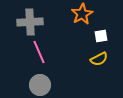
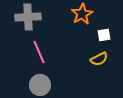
gray cross: moved 2 px left, 5 px up
white square: moved 3 px right, 1 px up
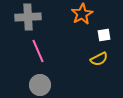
pink line: moved 1 px left, 1 px up
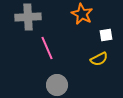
orange star: rotated 15 degrees counterclockwise
white square: moved 2 px right
pink line: moved 9 px right, 3 px up
gray circle: moved 17 px right
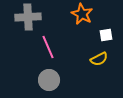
pink line: moved 1 px right, 1 px up
gray circle: moved 8 px left, 5 px up
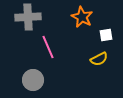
orange star: moved 3 px down
gray circle: moved 16 px left
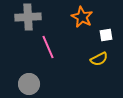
gray circle: moved 4 px left, 4 px down
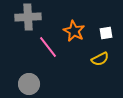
orange star: moved 8 px left, 14 px down
white square: moved 2 px up
pink line: rotated 15 degrees counterclockwise
yellow semicircle: moved 1 px right
